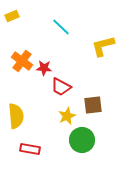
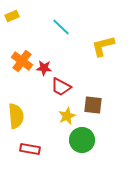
brown square: rotated 12 degrees clockwise
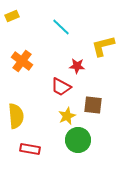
red star: moved 33 px right, 2 px up
green circle: moved 4 px left
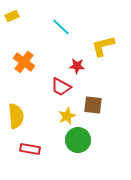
orange cross: moved 2 px right, 1 px down
